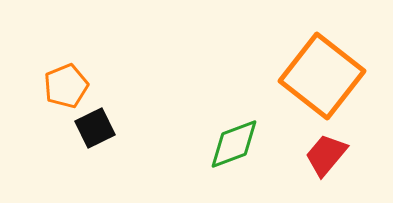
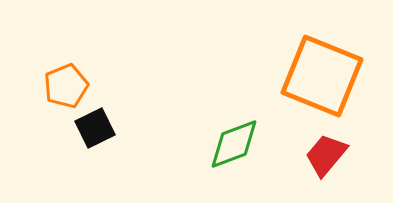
orange square: rotated 16 degrees counterclockwise
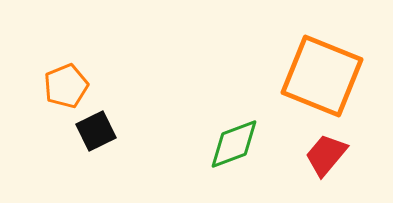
black square: moved 1 px right, 3 px down
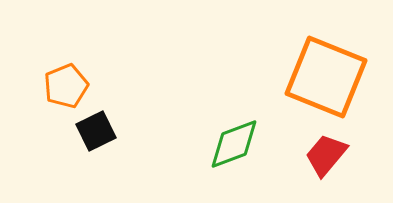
orange square: moved 4 px right, 1 px down
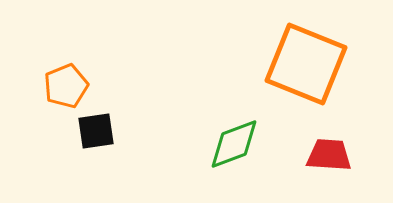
orange square: moved 20 px left, 13 px up
black square: rotated 18 degrees clockwise
red trapezoid: moved 3 px right; rotated 54 degrees clockwise
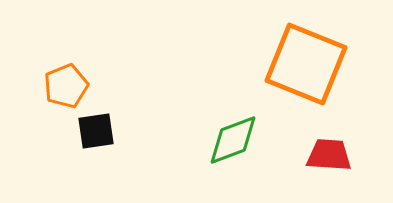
green diamond: moved 1 px left, 4 px up
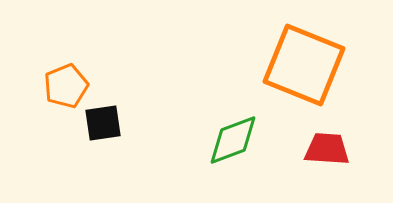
orange square: moved 2 px left, 1 px down
black square: moved 7 px right, 8 px up
red trapezoid: moved 2 px left, 6 px up
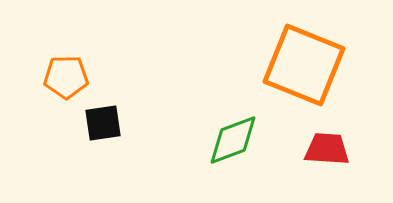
orange pentagon: moved 9 px up; rotated 21 degrees clockwise
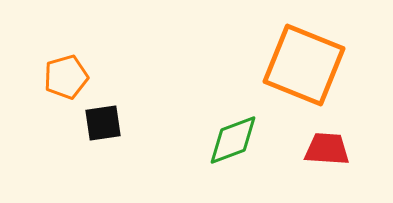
orange pentagon: rotated 15 degrees counterclockwise
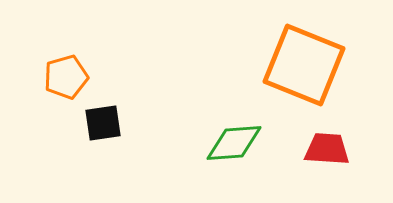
green diamond: moved 1 px right, 3 px down; rotated 16 degrees clockwise
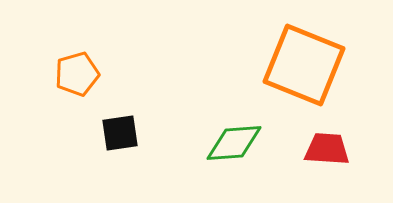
orange pentagon: moved 11 px right, 3 px up
black square: moved 17 px right, 10 px down
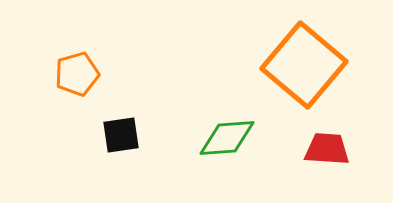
orange square: rotated 18 degrees clockwise
black square: moved 1 px right, 2 px down
green diamond: moved 7 px left, 5 px up
